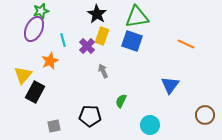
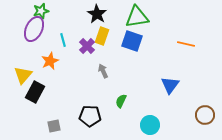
orange line: rotated 12 degrees counterclockwise
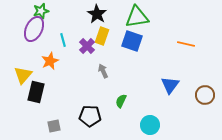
black rectangle: moved 1 px right; rotated 15 degrees counterclockwise
brown circle: moved 20 px up
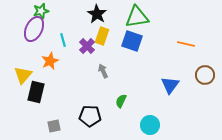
brown circle: moved 20 px up
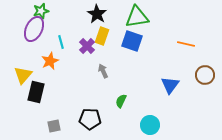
cyan line: moved 2 px left, 2 px down
black pentagon: moved 3 px down
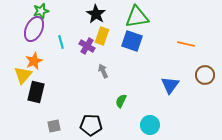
black star: moved 1 px left
purple cross: rotated 14 degrees counterclockwise
orange star: moved 16 px left
black pentagon: moved 1 px right, 6 px down
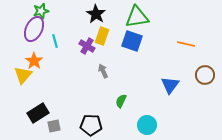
cyan line: moved 6 px left, 1 px up
orange star: rotated 12 degrees counterclockwise
black rectangle: moved 2 px right, 21 px down; rotated 45 degrees clockwise
cyan circle: moved 3 px left
